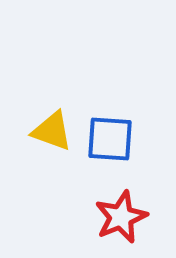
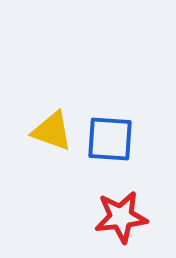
red star: rotated 16 degrees clockwise
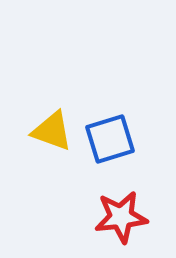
blue square: rotated 21 degrees counterclockwise
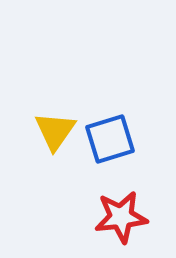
yellow triangle: moved 3 px right; rotated 45 degrees clockwise
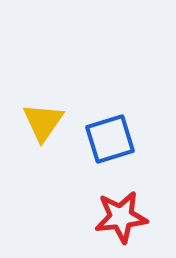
yellow triangle: moved 12 px left, 9 px up
